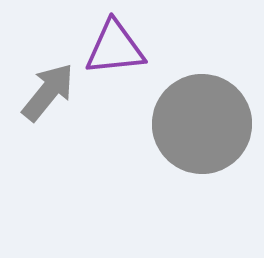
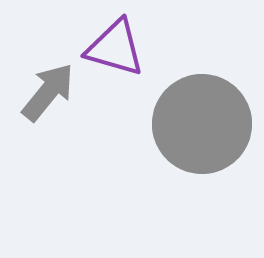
purple triangle: rotated 22 degrees clockwise
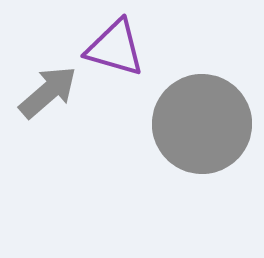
gray arrow: rotated 10 degrees clockwise
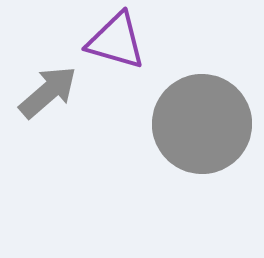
purple triangle: moved 1 px right, 7 px up
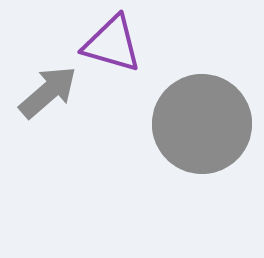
purple triangle: moved 4 px left, 3 px down
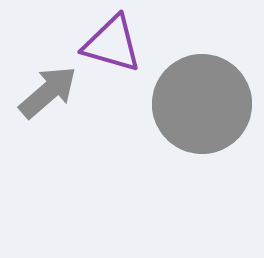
gray circle: moved 20 px up
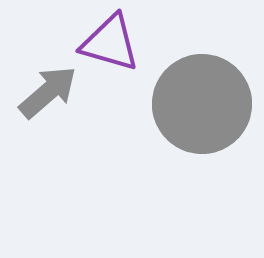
purple triangle: moved 2 px left, 1 px up
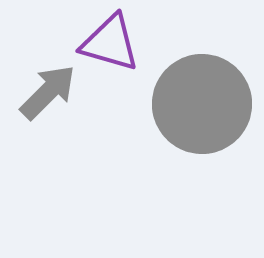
gray arrow: rotated 4 degrees counterclockwise
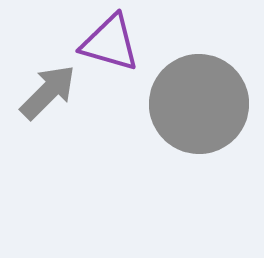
gray circle: moved 3 px left
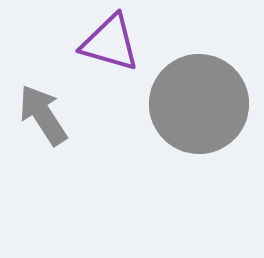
gray arrow: moved 5 px left, 23 px down; rotated 78 degrees counterclockwise
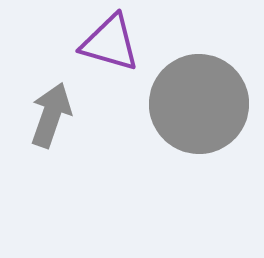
gray arrow: moved 8 px right; rotated 52 degrees clockwise
